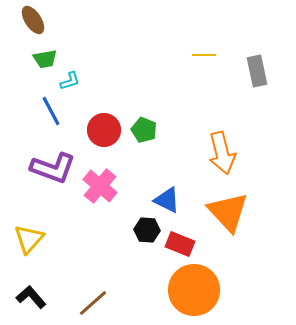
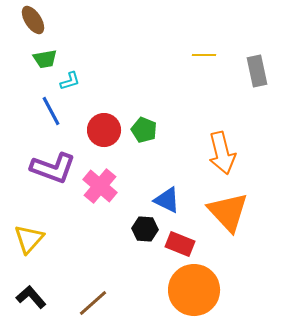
black hexagon: moved 2 px left, 1 px up
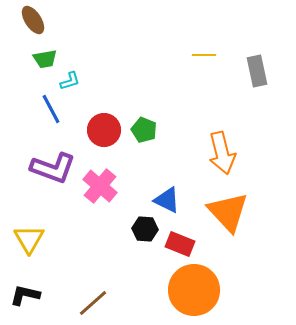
blue line: moved 2 px up
yellow triangle: rotated 12 degrees counterclockwise
black L-shape: moved 6 px left, 2 px up; rotated 36 degrees counterclockwise
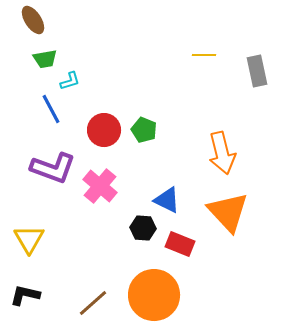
black hexagon: moved 2 px left, 1 px up
orange circle: moved 40 px left, 5 px down
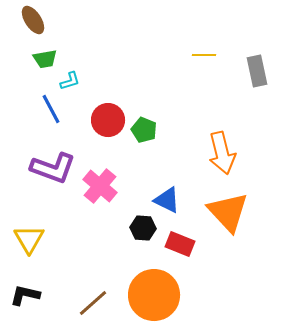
red circle: moved 4 px right, 10 px up
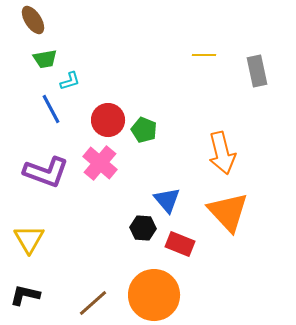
purple L-shape: moved 7 px left, 4 px down
pink cross: moved 23 px up
blue triangle: rotated 24 degrees clockwise
